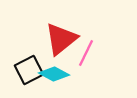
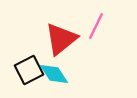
pink line: moved 10 px right, 27 px up
cyan diamond: rotated 28 degrees clockwise
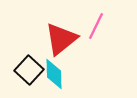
black square: rotated 20 degrees counterclockwise
cyan diamond: rotated 32 degrees clockwise
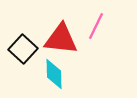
red triangle: rotated 45 degrees clockwise
black square: moved 6 px left, 21 px up
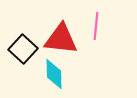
pink line: rotated 20 degrees counterclockwise
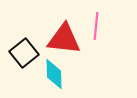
red triangle: moved 3 px right
black square: moved 1 px right, 4 px down; rotated 8 degrees clockwise
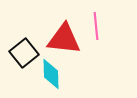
pink line: rotated 12 degrees counterclockwise
cyan diamond: moved 3 px left
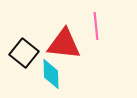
red triangle: moved 5 px down
black square: rotated 12 degrees counterclockwise
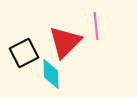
red triangle: moved 1 px right, 2 px up; rotated 51 degrees counterclockwise
black square: rotated 24 degrees clockwise
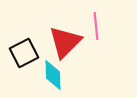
cyan diamond: moved 2 px right, 1 px down
